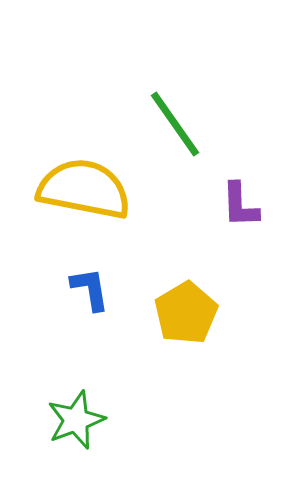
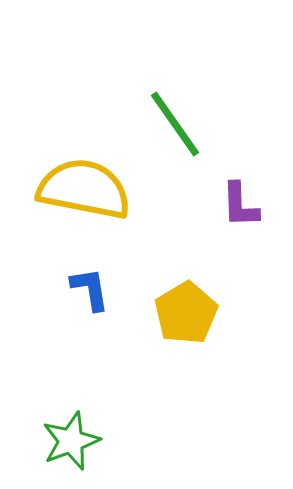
green star: moved 5 px left, 21 px down
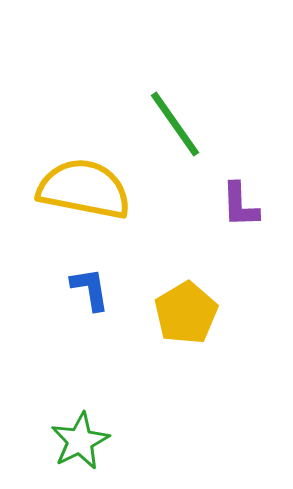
green star: moved 9 px right; rotated 6 degrees counterclockwise
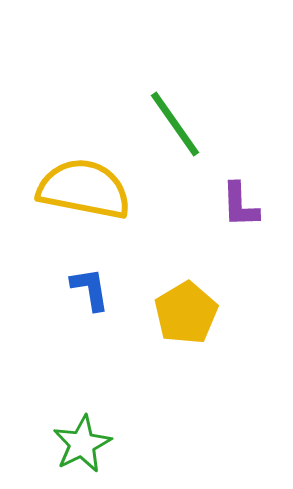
green star: moved 2 px right, 3 px down
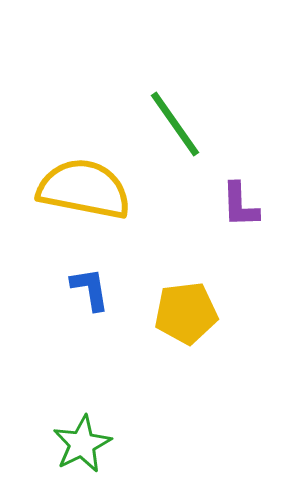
yellow pentagon: rotated 24 degrees clockwise
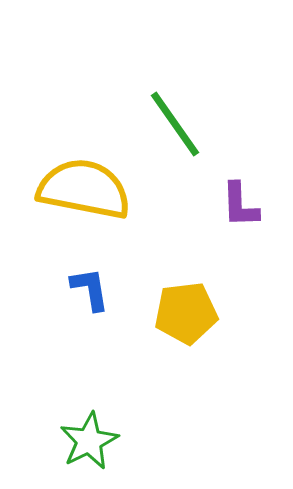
green star: moved 7 px right, 3 px up
